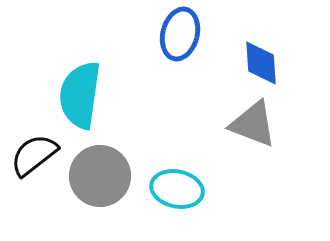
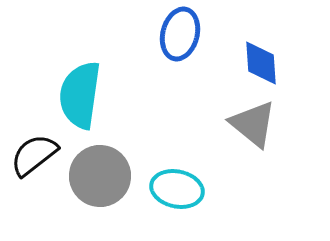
gray triangle: rotated 18 degrees clockwise
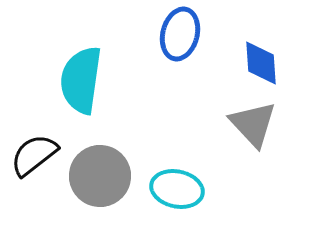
cyan semicircle: moved 1 px right, 15 px up
gray triangle: rotated 8 degrees clockwise
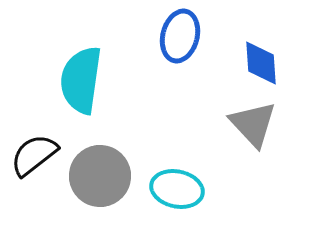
blue ellipse: moved 2 px down
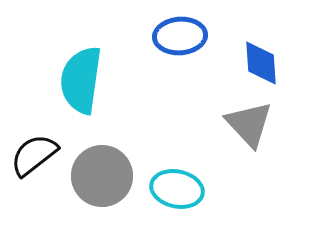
blue ellipse: rotated 72 degrees clockwise
gray triangle: moved 4 px left
gray circle: moved 2 px right
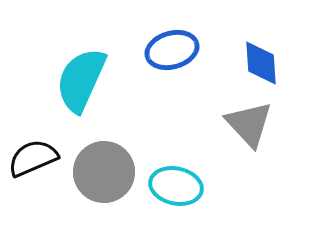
blue ellipse: moved 8 px left, 14 px down; rotated 12 degrees counterclockwise
cyan semicircle: rotated 16 degrees clockwise
black semicircle: moved 1 px left, 3 px down; rotated 15 degrees clockwise
gray circle: moved 2 px right, 4 px up
cyan ellipse: moved 1 px left, 3 px up
